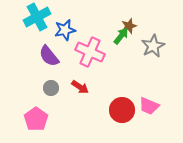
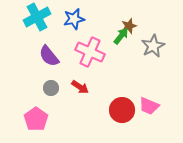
blue star: moved 9 px right, 11 px up
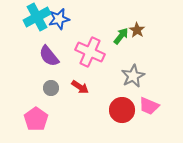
blue star: moved 15 px left
brown star: moved 8 px right, 4 px down; rotated 21 degrees counterclockwise
gray star: moved 20 px left, 30 px down
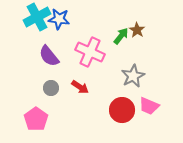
blue star: rotated 20 degrees clockwise
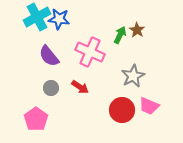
green arrow: moved 1 px left, 1 px up; rotated 12 degrees counterclockwise
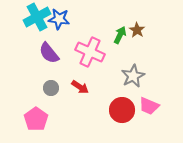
purple semicircle: moved 3 px up
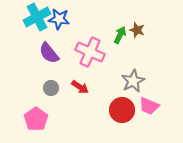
brown star: rotated 14 degrees counterclockwise
gray star: moved 5 px down
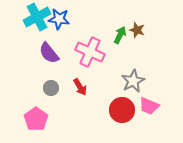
red arrow: rotated 24 degrees clockwise
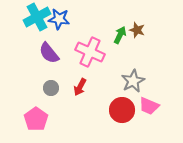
red arrow: rotated 60 degrees clockwise
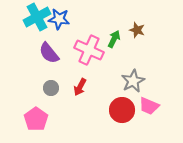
green arrow: moved 6 px left, 4 px down
pink cross: moved 1 px left, 2 px up
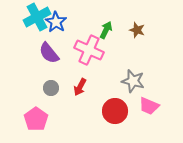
blue star: moved 3 px left, 3 px down; rotated 25 degrees clockwise
green arrow: moved 8 px left, 9 px up
gray star: rotated 30 degrees counterclockwise
red circle: moved 7 px left, 1 px down
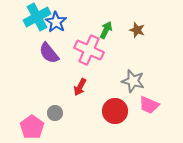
gray circle: moved 4 px right, 25 px down
pink trapezoid: moved 1 px up
pink pentagon: moved 4 px left, 8 px down
